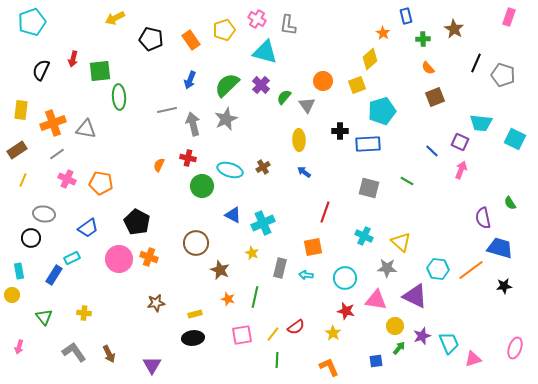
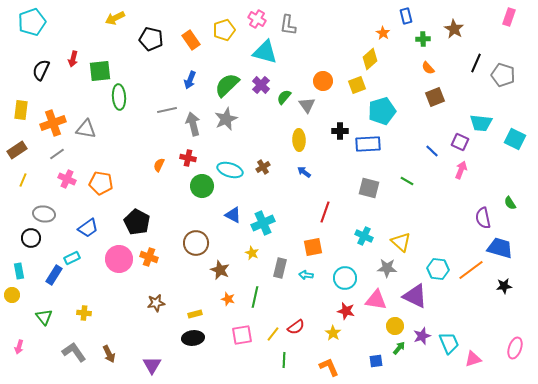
green line at (277, 360): moved 7 px right
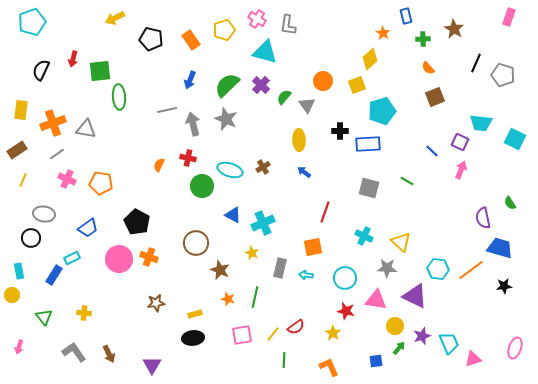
gray star at (226, 119): rotated 25 degrees counterclockwise
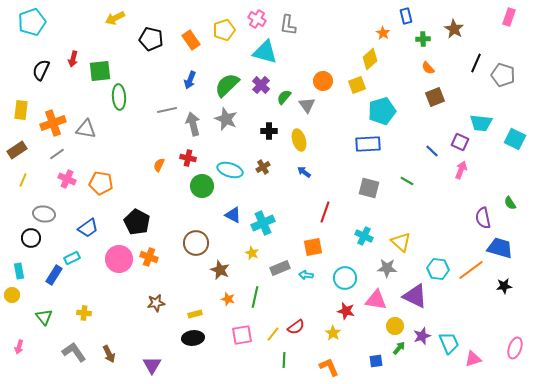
black cross at (340, 131): moved 71 px left
yellow ellipse at (299, 140): rotated 15 degrees counterclockwise
gray rectangle at (280, 268): rotated 54 degrees clockwise
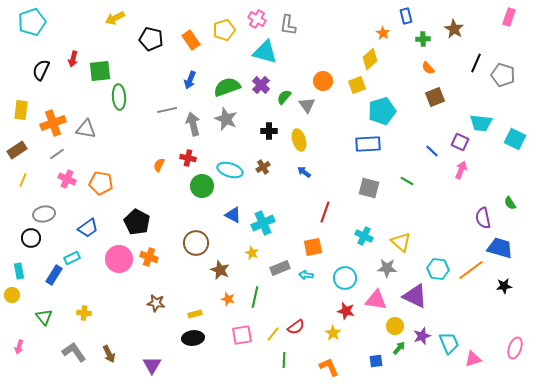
green semicircle at (227, 85): moved 2 px down; rotated 24 degrees clockwise
gray ellipse at (44, 214): rotated 20 degrees counterclockwise
brown star at (156, 303): rotated 18 degrees clockwise
